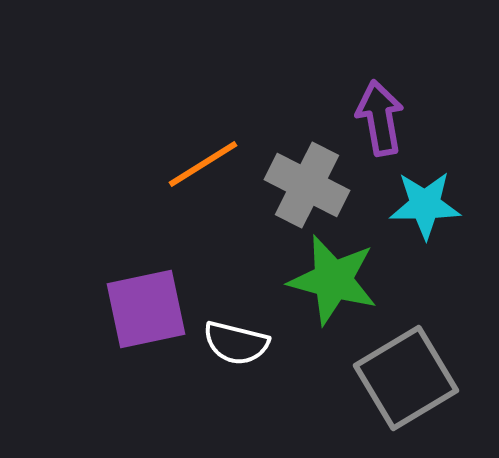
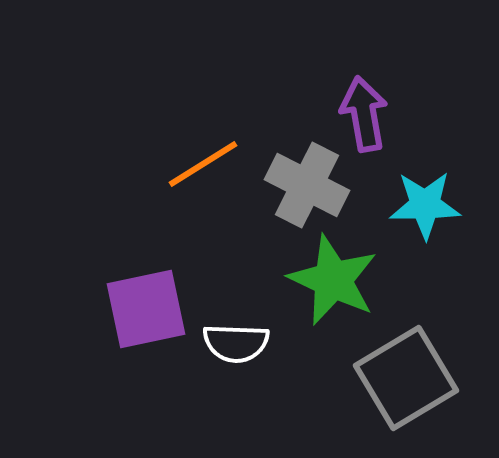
purple arrow: moved 16 px left, 4 px up
green star: rotated 10 degrees clockwise
white semicircle: rotated 12 degrees counterclockwise
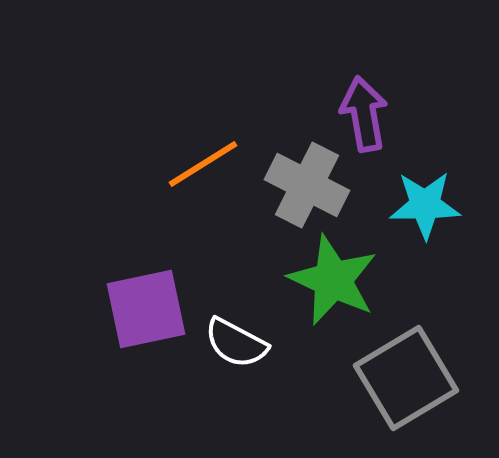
white semicircle: rotated 26 degrees clockwise
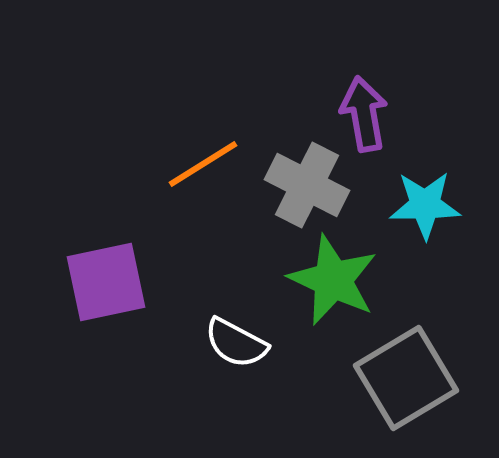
purple square: moved 40 px left, 27 px up
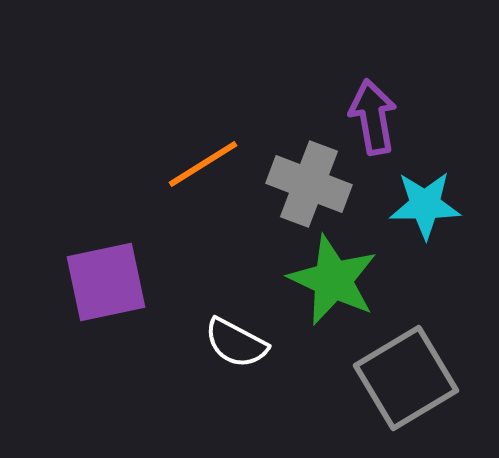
purple arrow: moved 9 px right, 3 px down
gray cross: moved 2 px right, 1 px up; rotated 6 degrees counterclockwise
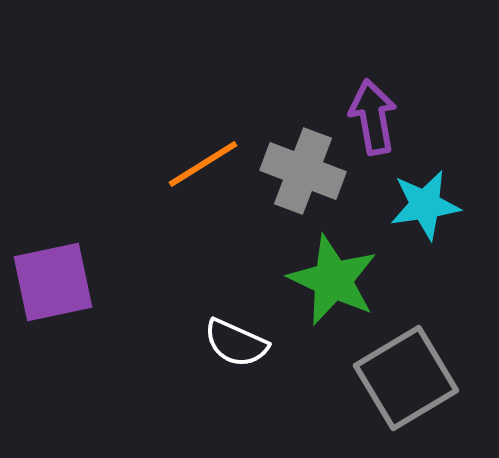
gray cross: moved 6 px left, 13 px up
cyan star: rotated 8 degrees counterclockwise
purple square: moved 53 px left
white semicircle: rotated 4 degrees counterclockwise
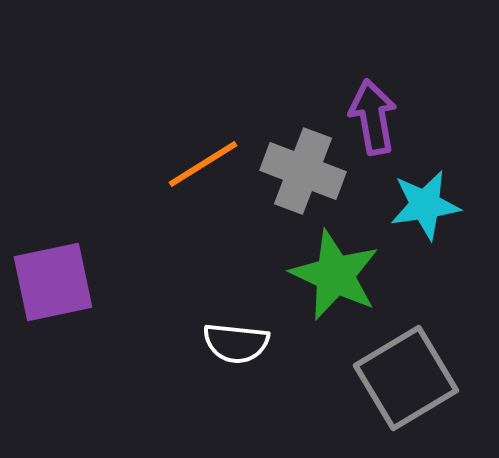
green star: moved 2 px right, 5 px up
white semicircle: rotated 18 degrees counterclockwise
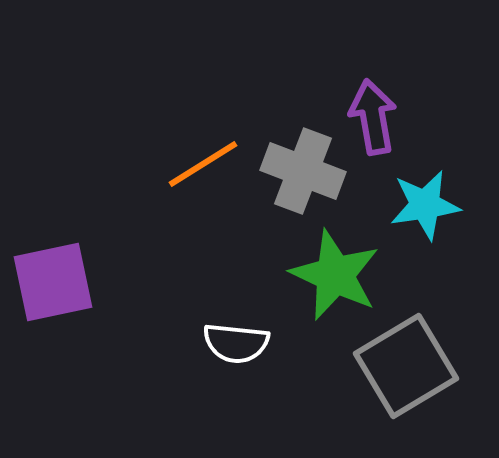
gray square: moved 12 px up
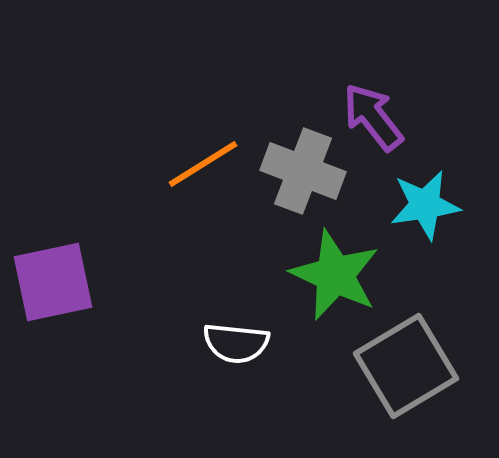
purple arrow: rotated 28 degrees counterclockwise
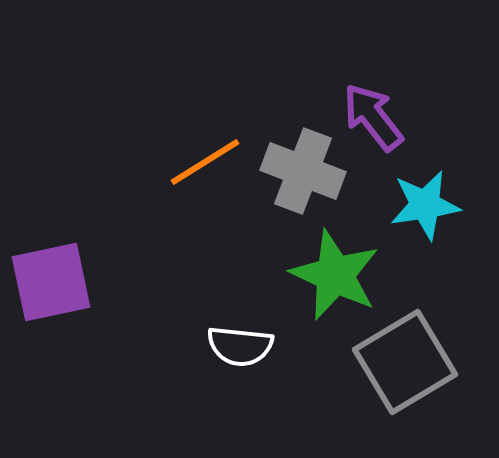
orange line: moved 2 px right, 2 px up
purple square: moved 2 px left
white semicircle: moved 4 px right, 3 px down
gray square: moved 1 px left, 4 px up
